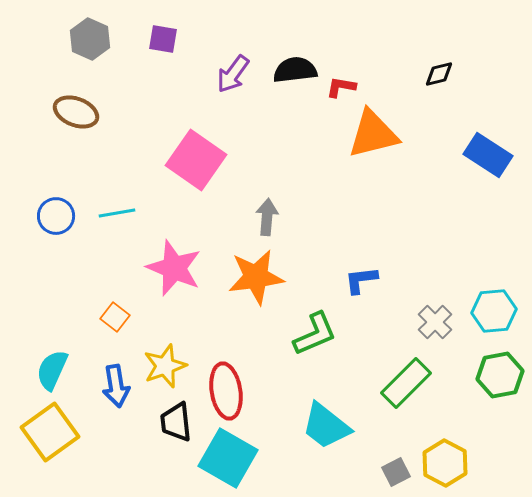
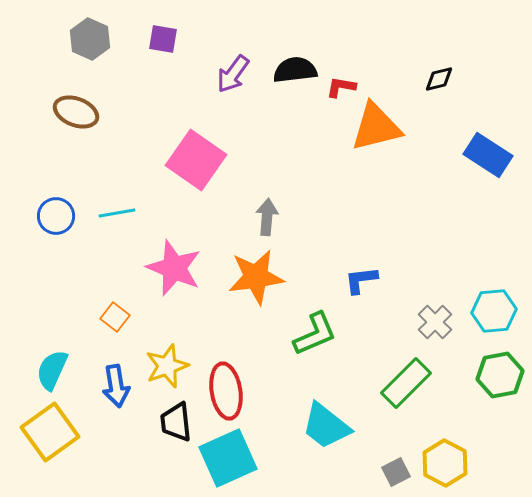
black diamond: moved 5 px down
orange triangle: moved 3 px right, 7 px up
yellow star: moved 2 px right
cyan square: rotated 36 degrees clockwise
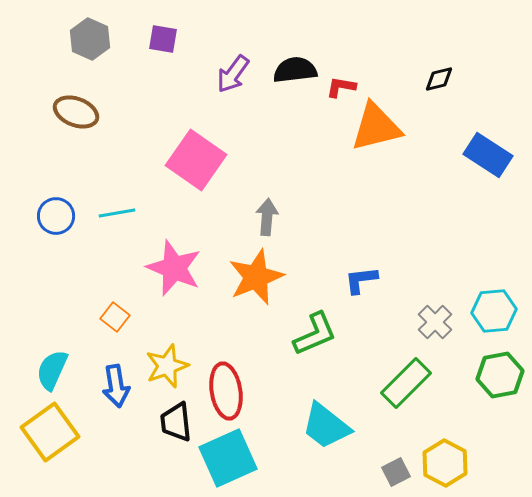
orange star: rotated 14 degrees counterclockwise
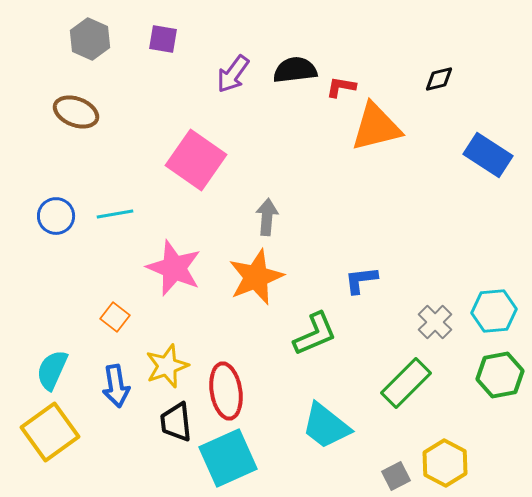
cyan line: moved 2 px left, 1 px down
gray square: moved 4 px down
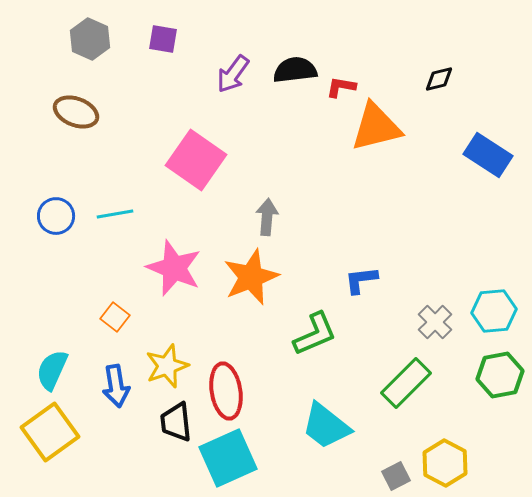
orange star: moved 5 px left
